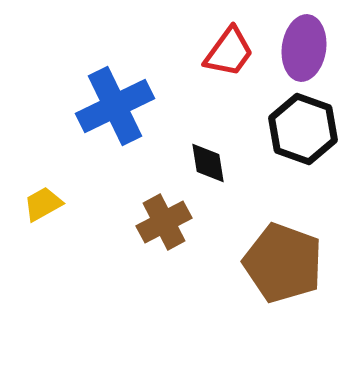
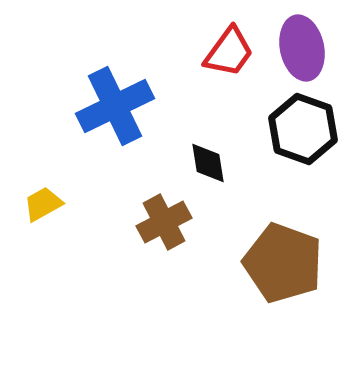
purple ellipse: moved 2 px left; rotated 20 degrees counterclockwise
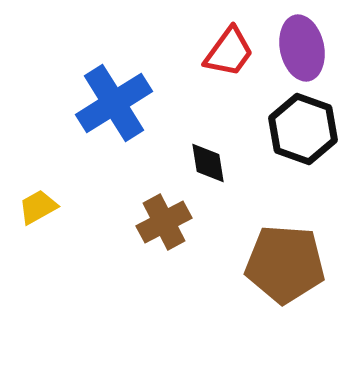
blue cross: moved 1 px left, 3 px up; rotated 6 degrees counterclockwise
yellow trapezoid: moved 5 px left, 3 px down
brown pentagon: moved 2 px right, 1 px down; rotated 16 degrees counterclockwise
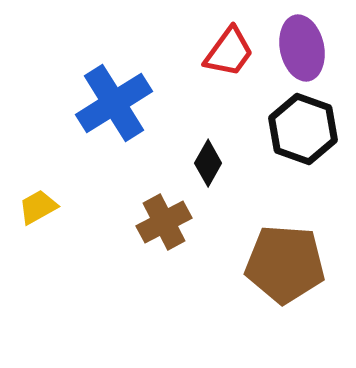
black diamond: rotated 39 degrees clockwise
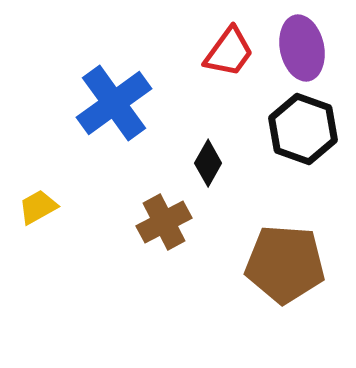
blue cross: rotated 4 degrees counterclockwise
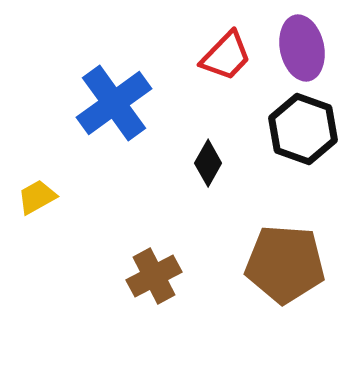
red trapezoid: moved 3 px left, 4 px down; rotated 8 degrees clockwise
yellow trapezoid: moved 1 px left, 10 px up
brown cross: moved 10 px left, 54 px down
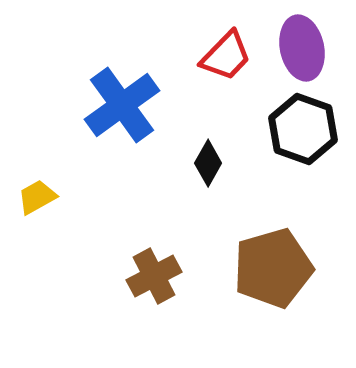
blue cross: moved 8 px right, 2 px down
brown pentagon: moved 12 px left, 4 px down; rotated 20 degrees counterclockwise
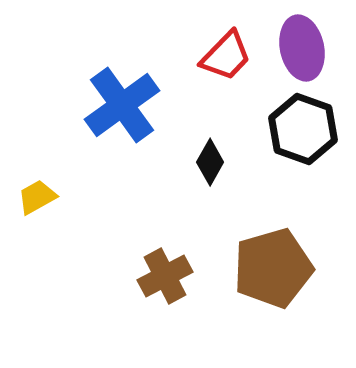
black diamond: moved 2 px right, 1 px up
brown cross: moved 11 px right
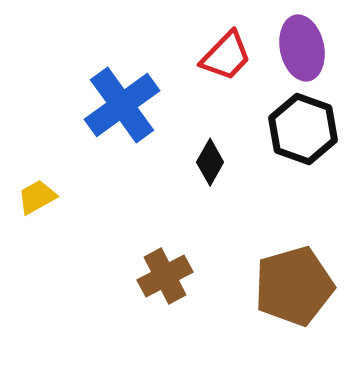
brown pentagon: moved 21 px right, 18 px down
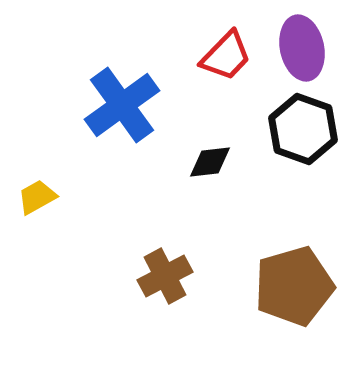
black diamond: rotated 54 degrees clockwise
